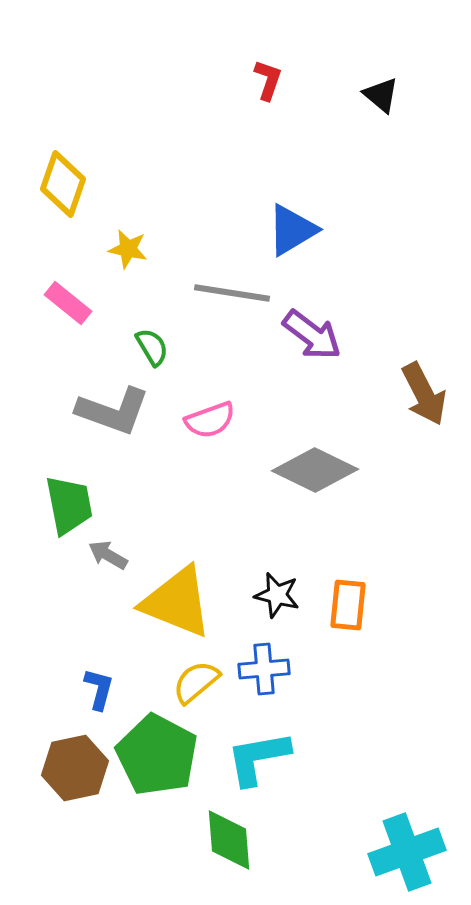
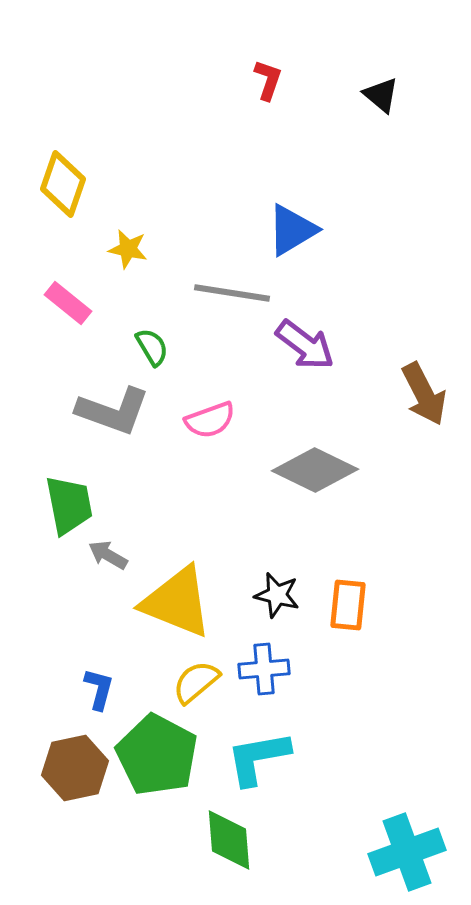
purple arrow: moved 7 px left, 10 px down
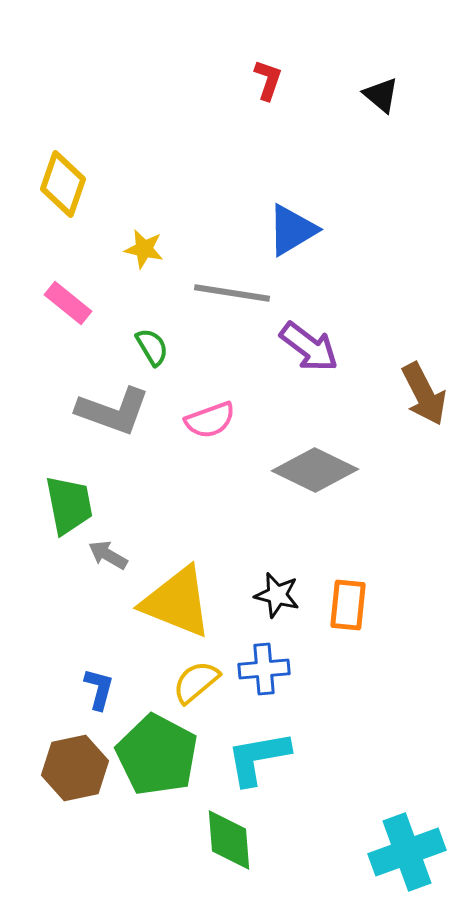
yellow star: moved 16 px right
purple arrow: moved 4 px right, 2 px down
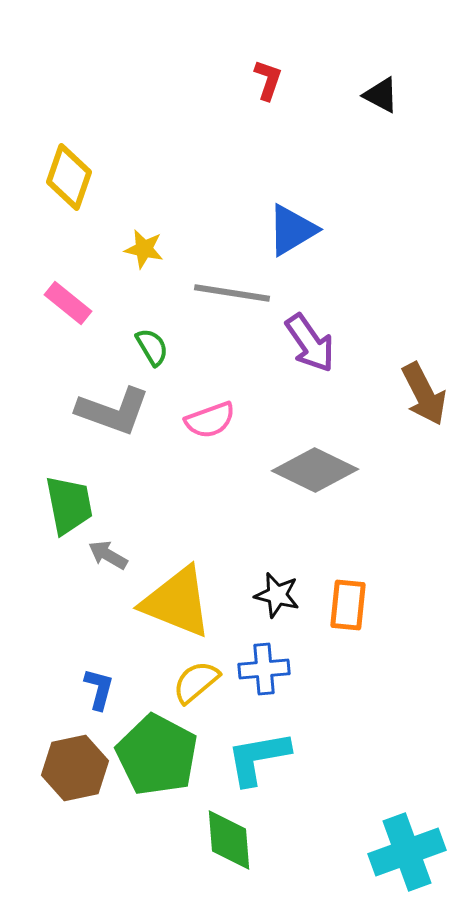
black triangle: rotated 12 degrees counterclockwise
yellow diamond: moved 6 px right, 7 px up
purple arrow: moved 1 px right, 4 px up; rotated 18 degrees clockwise
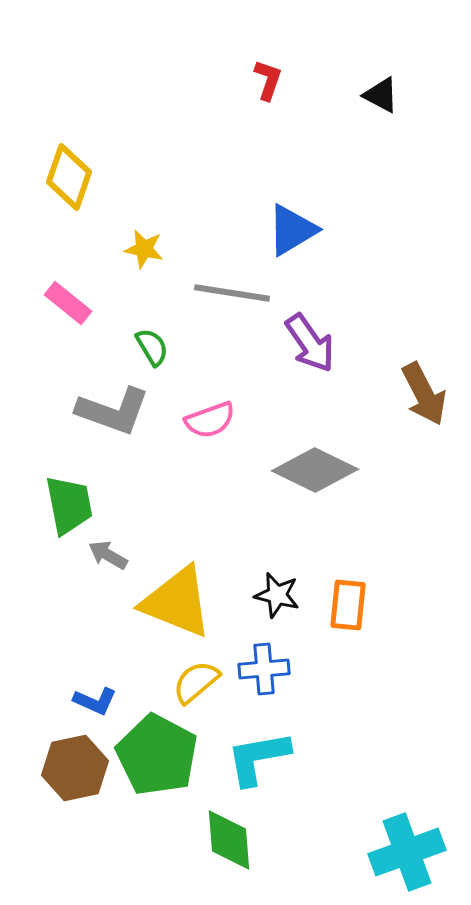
blue L-shape: moved 4 px left, 12 px down; rotated 99 degrees clockwise
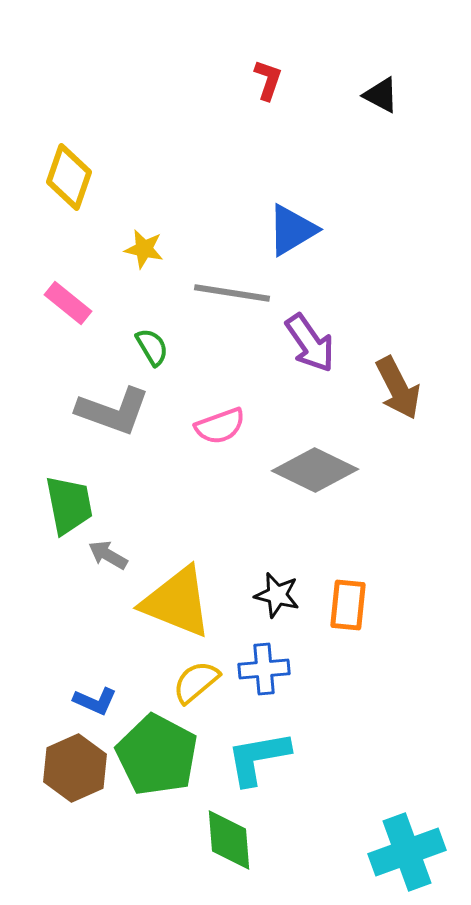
brown arrow: moved 26 px left, 6 px up
pink semicircle: moved 10 px right, 6 px down
brown hexagon: rotated 12 degrees counterclockwise
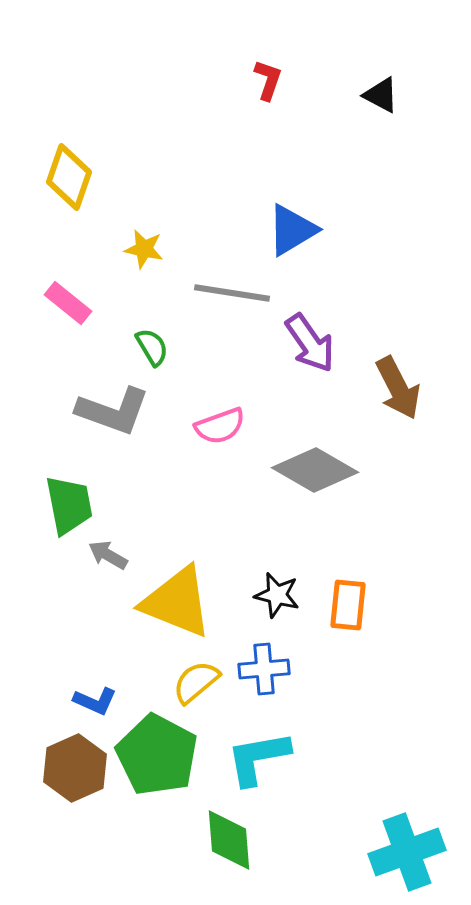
gray diamond: rotated 4 degrees clockwise
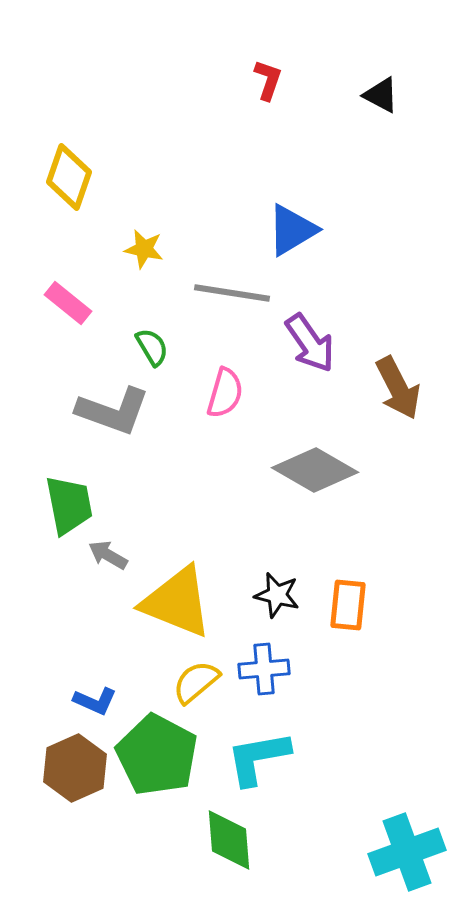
pink semicircle: moved 5 px right, 33 px up; rotated 54 degrees counterclockwise
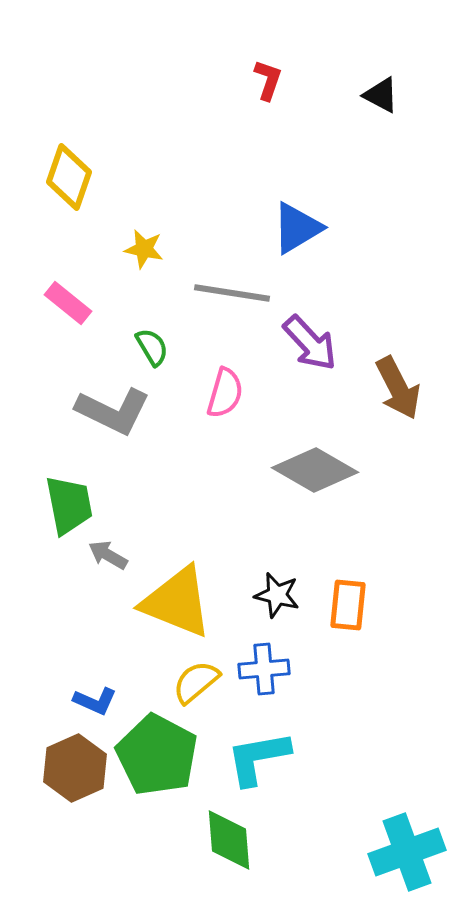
blue triangle: moved 5 px right, 2 px up
purple arrow: rotated 8 degrees counterclockwise
gray L-shape: rotated 6 degrees clockwise
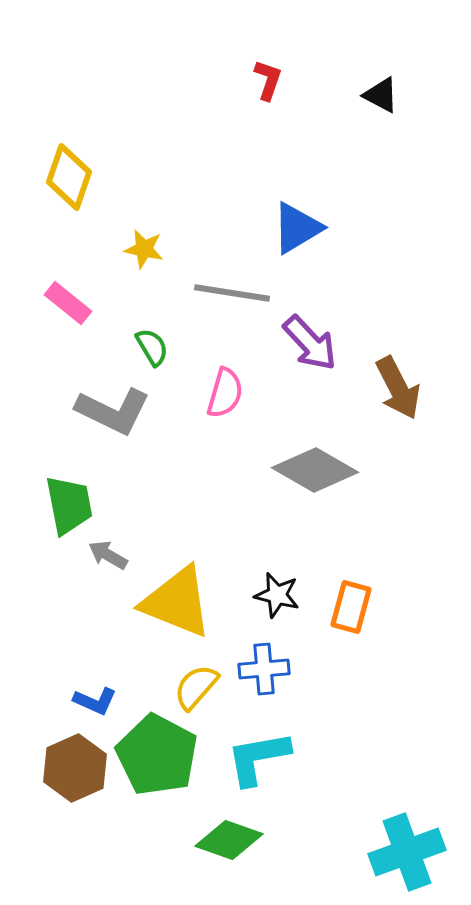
orange rectangle: moved 3 px right, 2 px down; rotated 9 degrees clockwise
yellow semicircle: moved 5 px down; rotated 9 degrees counterclockwise
green diamond: rotated 66 degrees counterclockwise
